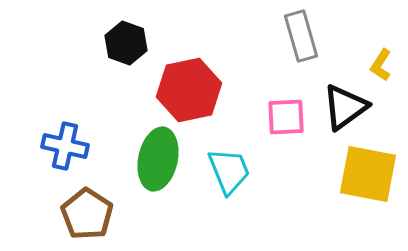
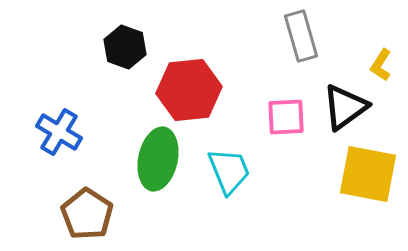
black hexagon: moved 1 px left, 4 px down
red hexagon: rotated 6 degrees clockwise
blue cross: moved 6 px left, 14 px up; rotated 18 degrees clockwise
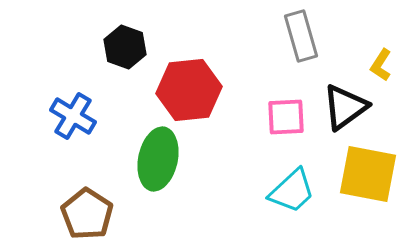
blue cross: moved 14 px right, 16 px up
cyan trapezoid: moved 63 px right, 20 px down; rotated 69 degrees clockwise
